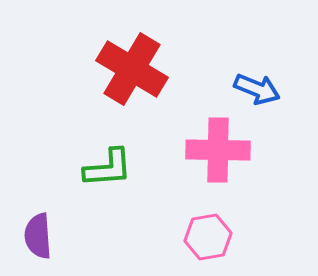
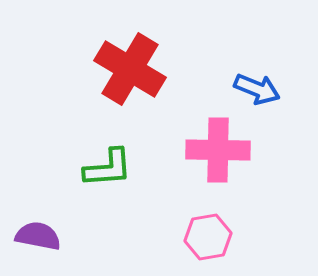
red cross: moved 2 px left
purple semicircle: rotated 105 degrees clockwise
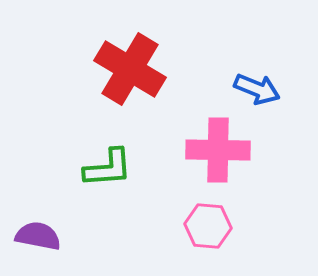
pink hexagon: moved 11 px up; rotated 15 degrees clockwise
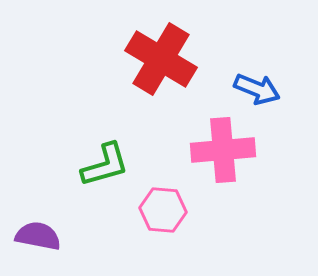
red cross: moved 31 px right, 10 px up
pink cross: moved 5 px right; rotated 6 degrees counterclockwise
green L-shape: moved 3 px left, 3 px up; rotated 12 degrees counterclockwise
pink hexagon: moved 45 px left, 16 px up
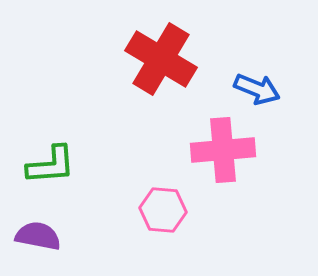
green L-shape: moved 54 px left; rotated 12 degrees clockwise
